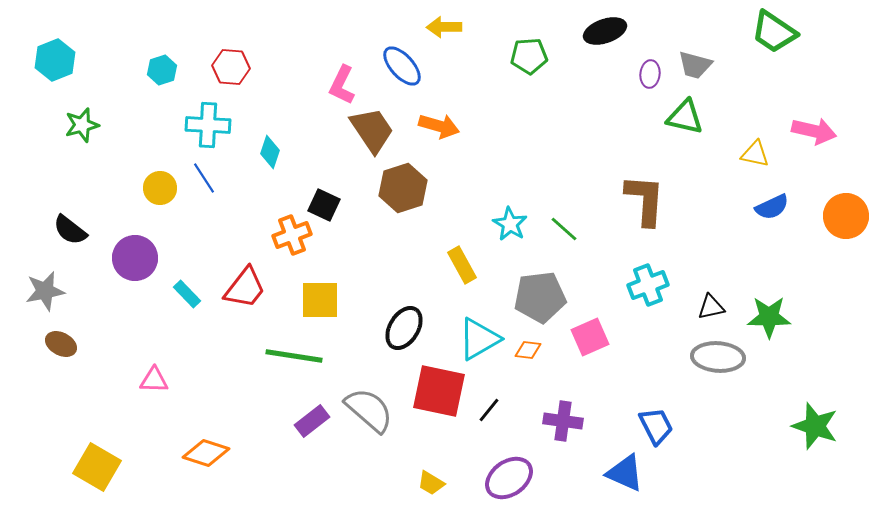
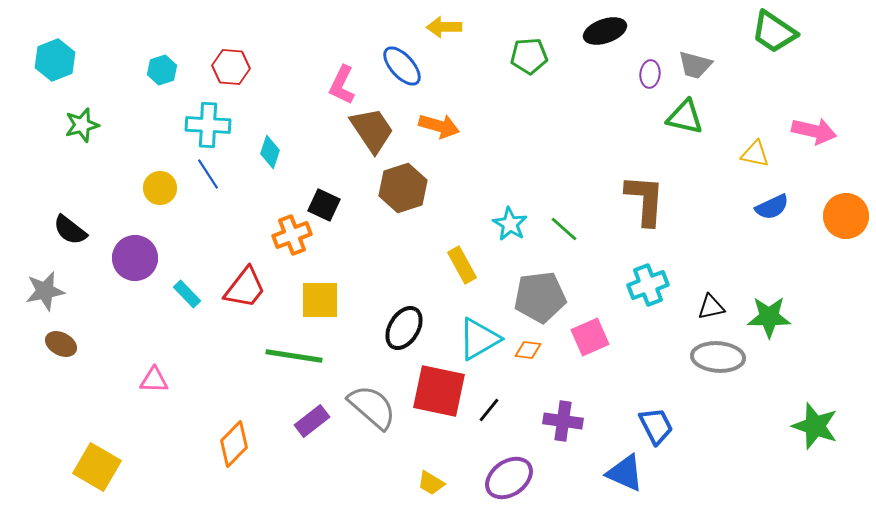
blue line at (204, 178): moved 4 px right, 4 px up
gray semicircle at (369, 410): moved 3 px right, 3 px up
orange diamond at (206, 453): moved 28 px right, 9 px up; rotated 63 degrees counterclockwise
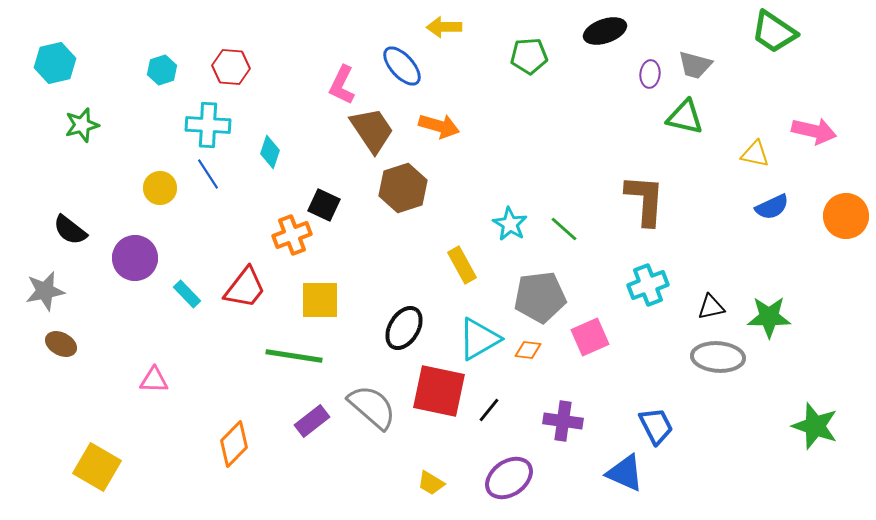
cyan hexagon at (55, 60): moved 3 px down; rotated 9 degrees clockwise
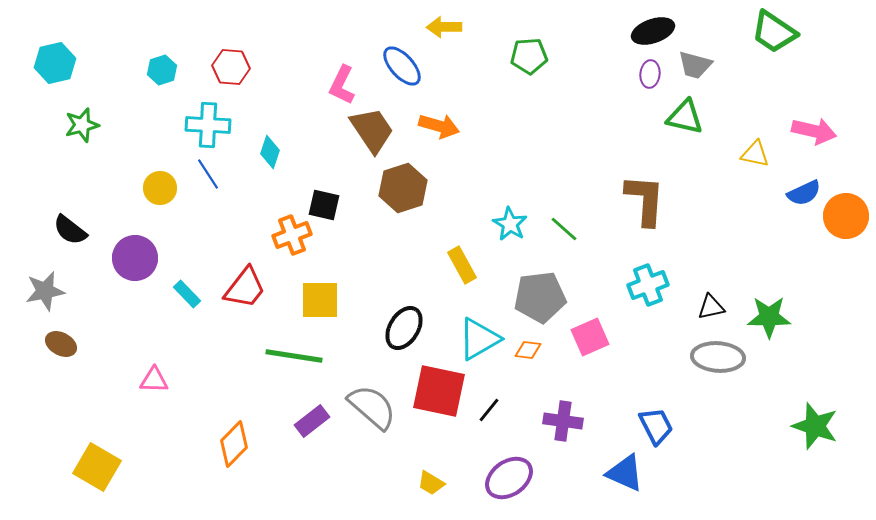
black ellipse at (605, 31): moved 48 px right
black square at (324, 205): rotated 12 degrees counterclockwise
blue semicircle at (772, 207): moved 32 px right, 14 px up
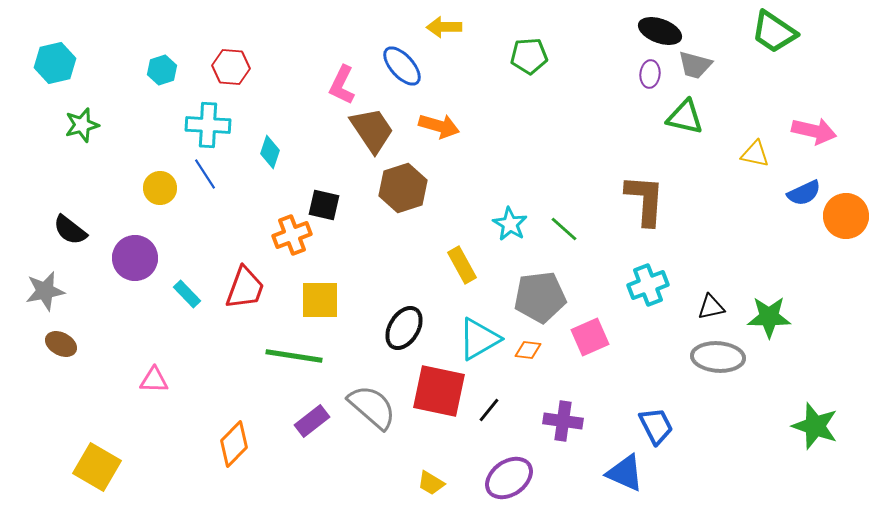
black ellipse at (653, 31): moved 7 px right; rotated 39 degrees clockwise
blue line at (208, 174): moved 3 px left
red trapezoid at (245, 288): rotated 18 degrees counterclockwise
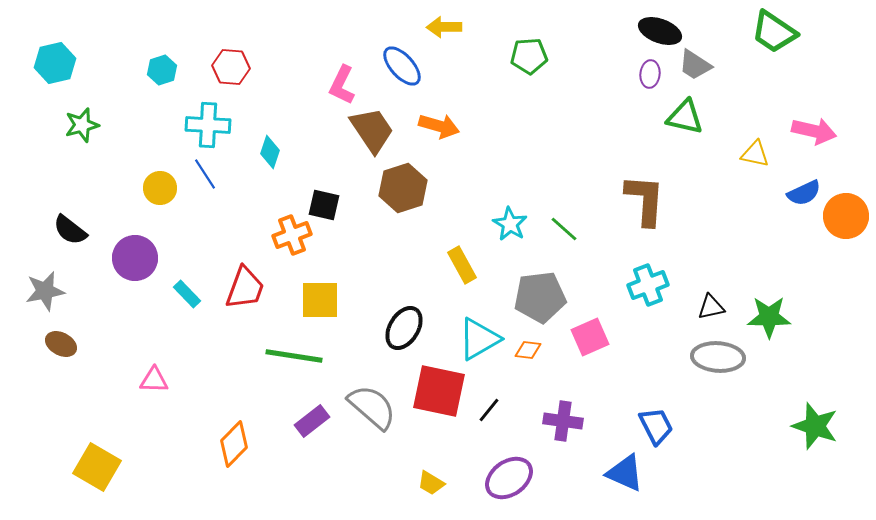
gray trapezoid at (695, 65): rotated 18 degrees clockwise
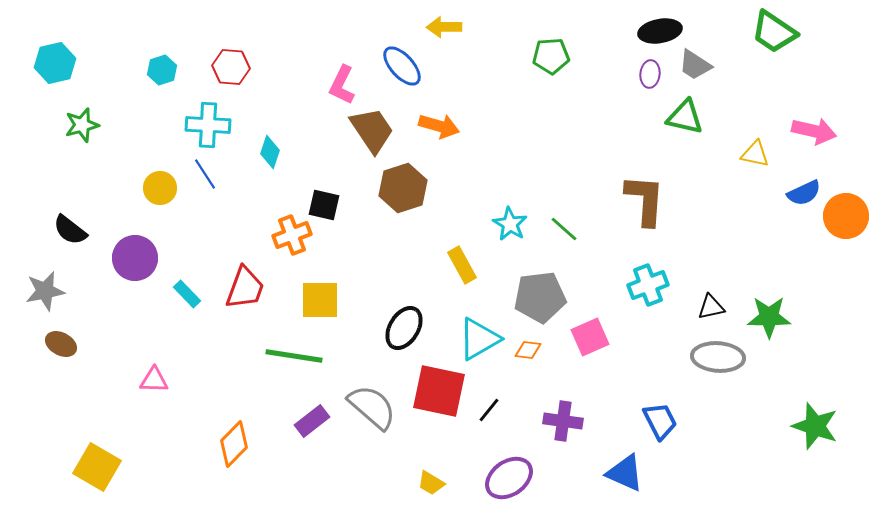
black ellipse at (660, 31): rotated 30 degrees counterclockwise
green pentagon at (529, 56): moved 22 px right
blue trapezoid at (656, 426): moved 4 px right, 5 px up
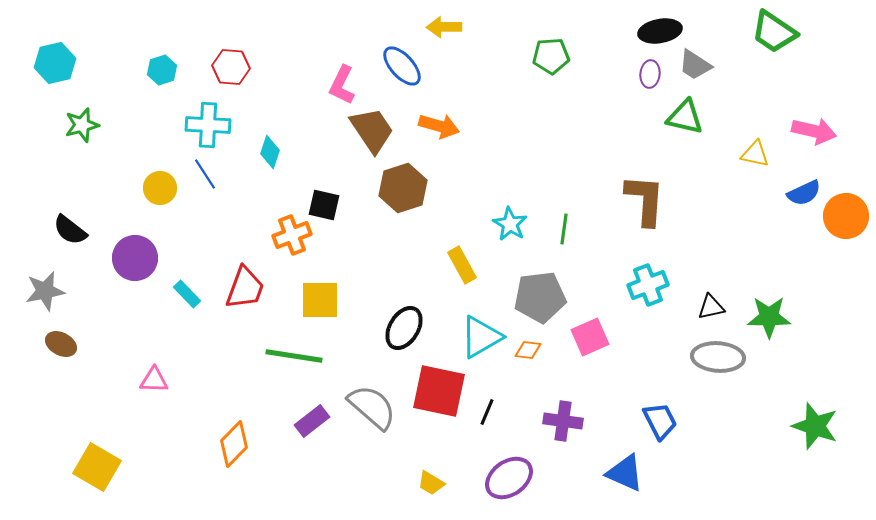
green line at (564, 229): rotated 56 degrees clockwise
cyan triangle at (479, 339): moved 2 px right, 2 px up
black line at (489, 410): moved 2 px left, 2 px down; rotated 16 degrees counterclockwise
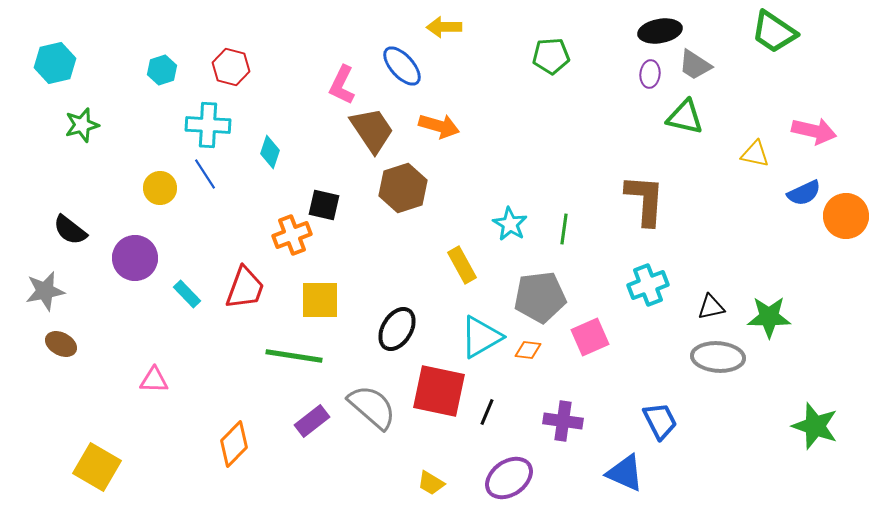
red hexagon at (231, 67): rotated 9 degrees clockwise
black ellipse at (404, 328): moved 7 px left, 1 px down
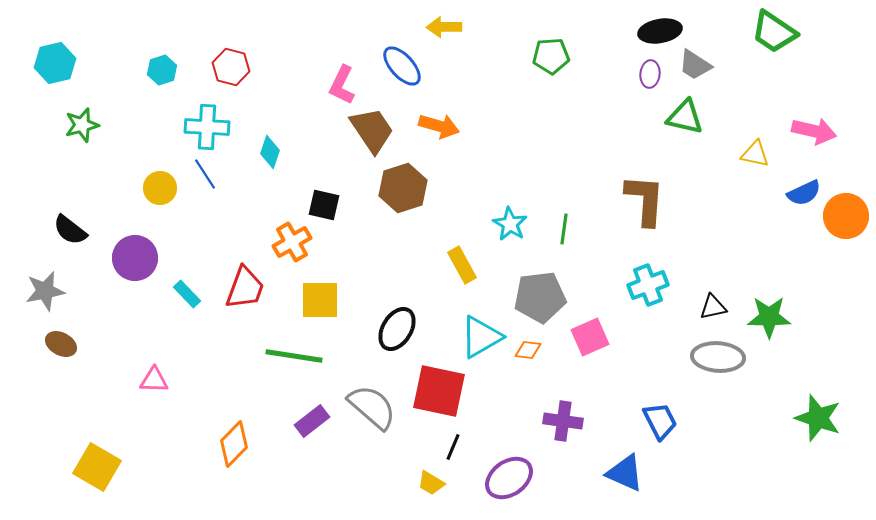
cyan cross at (208, 125): moved 1 px left, 2 px down
orange cross at (292, 235): moved 7 px down; rotated 9 degrees counterclockwise
black triangle at (711, 307): moved 2 px right
black line at (487, 412): moved 34 px left, 35 px down
green star at (815, 426): moved 3 px right, 8 px up
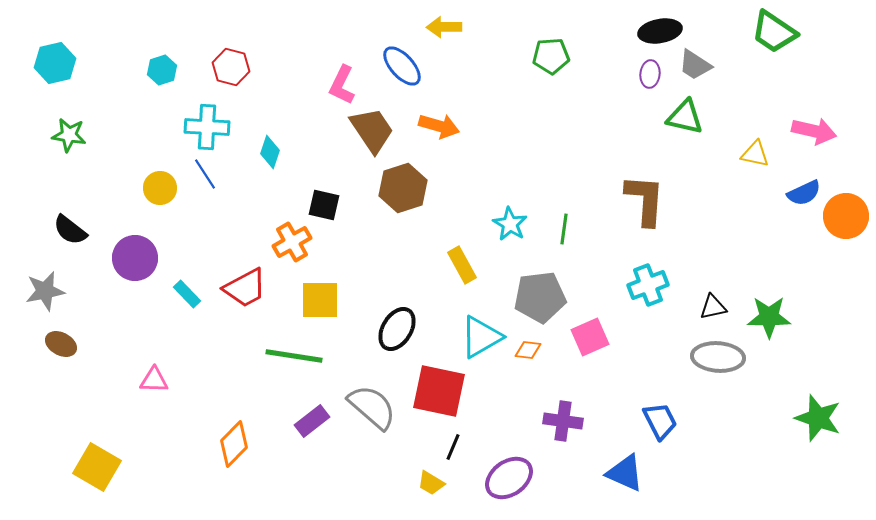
green star at (82, 125): moved 13 px left, 10 px down; rotated 24 degrees clockwise
red trapezoid at (245, 288): rotated 42 degrees clockwise
